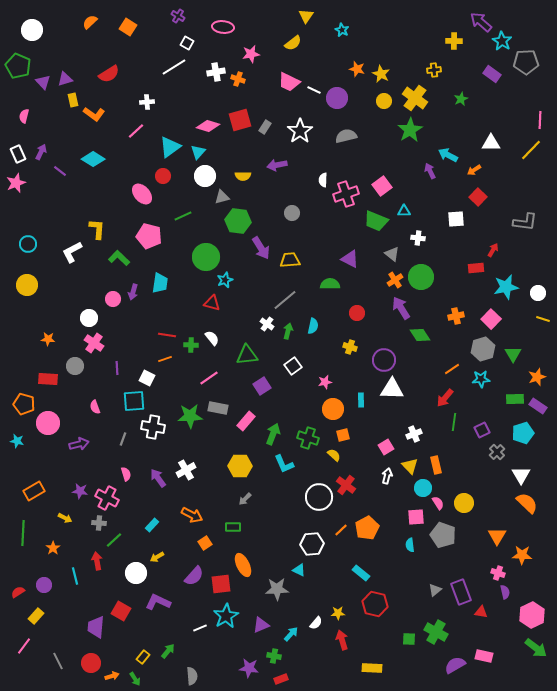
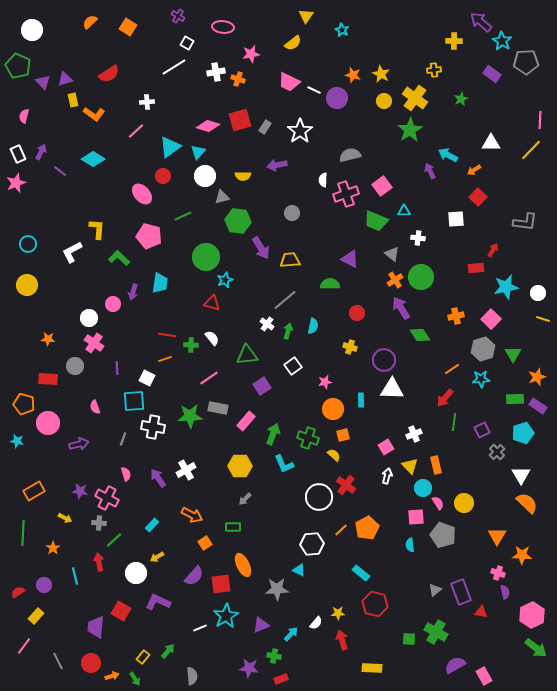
orange star at (357, 69): moved 4 px left, 6 px down
gray semicircle at (346, 136): moved 4 px right, 19 px down
pink circle at (113, 299): moved 5 px down
red arrow at (97, 561): moved 2 px right, 1 px down
pink rectangle at (484, 656): moved 20 px down; rotated 48 degrees clockwise
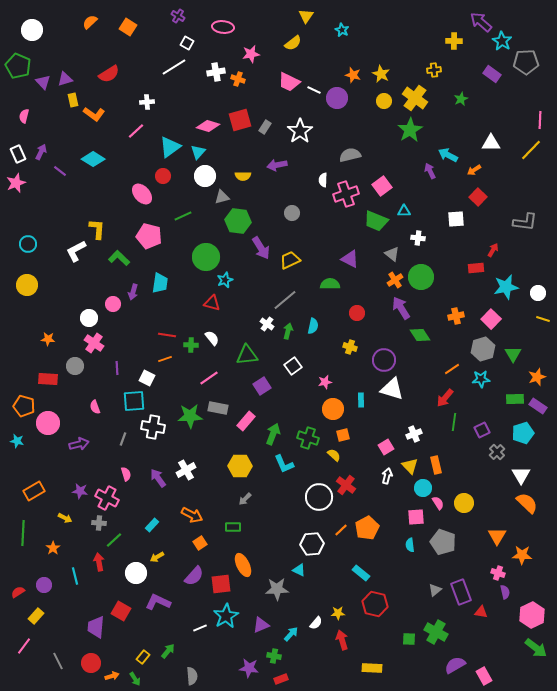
white L-shape at (72, 252): moved 4 px right, 1 px up
yellow trapezoid at (290, 260): rotated 20 degrees counterclockwise
white triangle at (392, 389): rotated 15 degrees clockwise
orange pentagon at (24, 404): moved 2 px down
gray pentagon at (443, 535): moved 7 px down
orange square at (205, 543): moved 5 px left
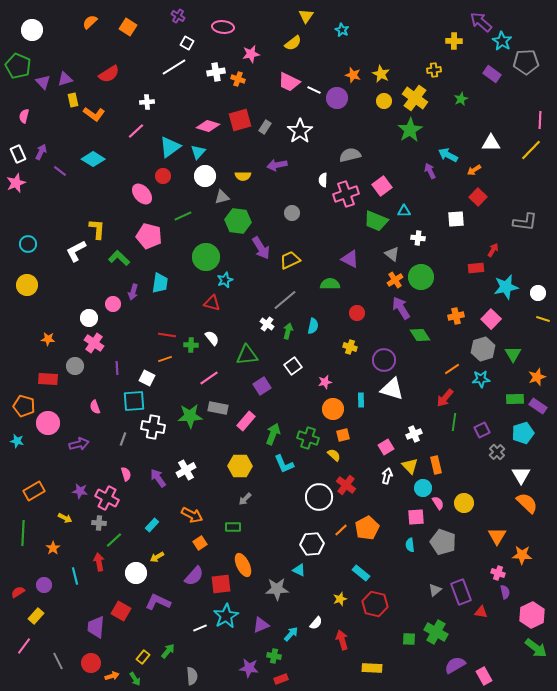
yellow star at (338, 613): moved 2 px right, 14 px up; rotated 16 degrees counterclockwise
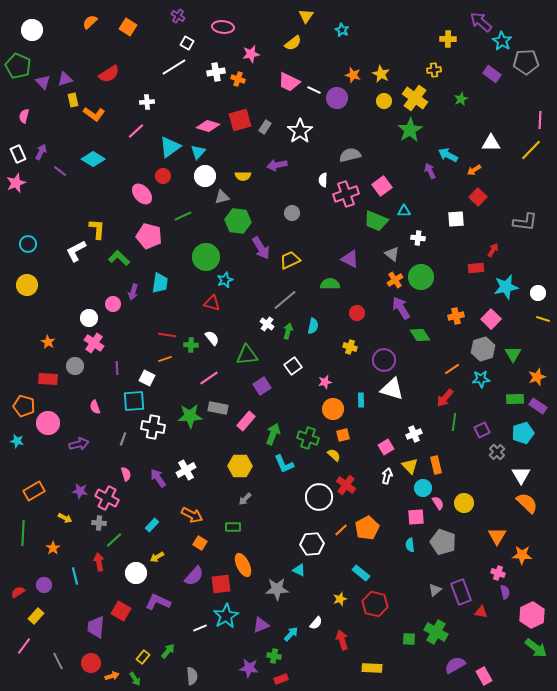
yellow cross at (454, 41): moved 6 px left, 2 px up
orange star at (48, 339): moved 3 px down; rotated 24 degrees clockwise
orange square at (200, 543): rotated 24 degrees counterclockwise
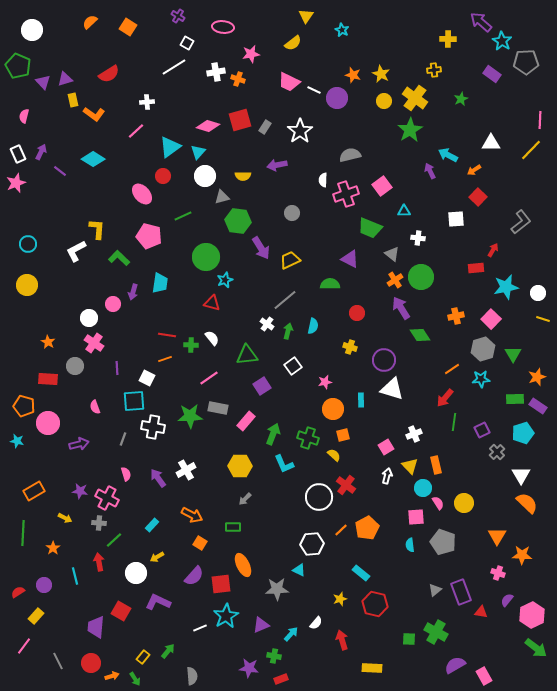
green trapezoid at (376, 221): moved 6 px left, 7 px down
gray L-shape at (525, 222): moved 4 px left; rotated 45 degrees counterclockwise
purple semicircle at (505, 592): moved 2 px right, 8 px down; rotated 128 degrees counterclockwise
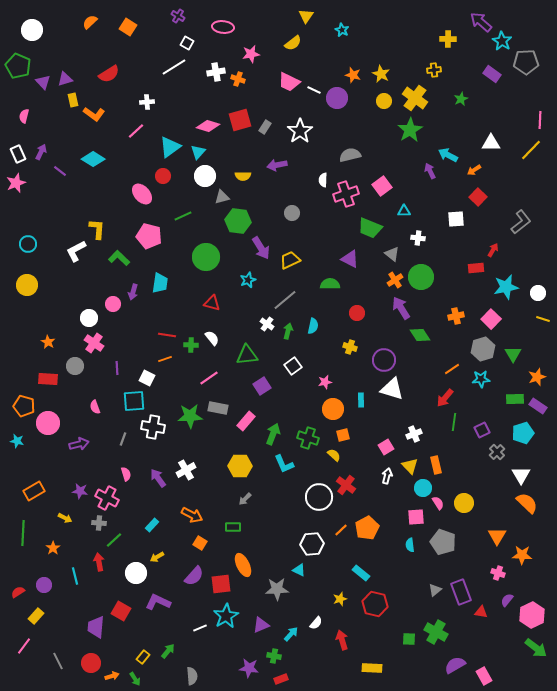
cyan star at (225, 280): moved 23 px right
